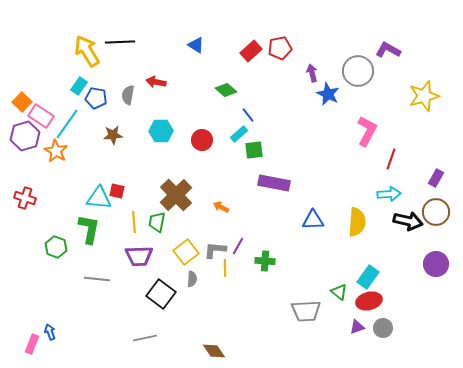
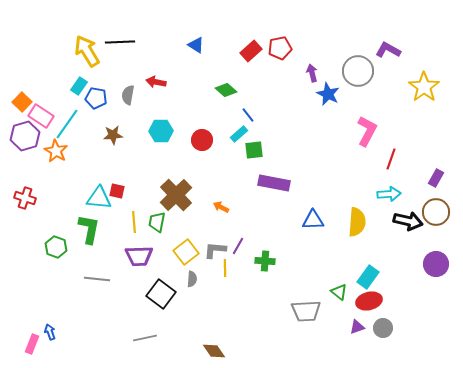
yellow star at (424, 96): moved 9 px up; rotated 20 degrees counterclockwise
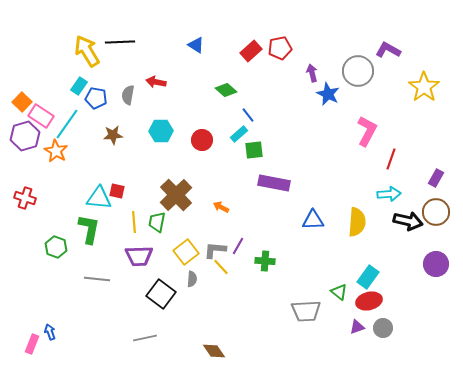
yellow line at (225, 268): moved 4 px left, 1 px up; rotated 42 degrees counterclockwise
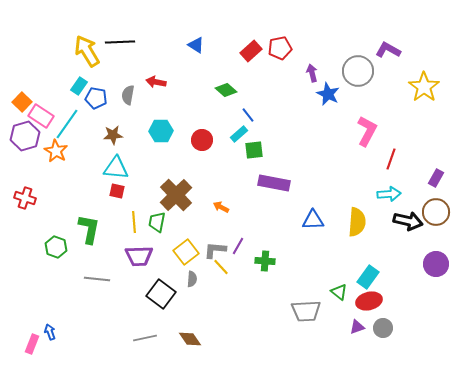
cyan triangle at (99, 198): moved 17 px right, 30 px up
brown diamond at (214, 351): moved 24 px left, 12 px up
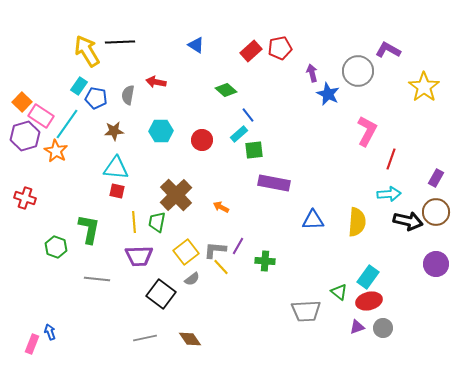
brown star at (113, 135): moved 1 px right, 4 px up
gray semicircle at (192, 279): rotated 49 degrees clockwise
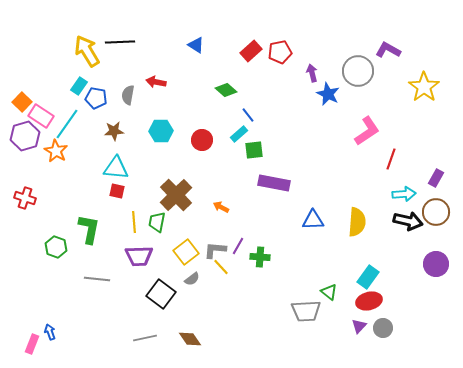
red pentagon at (280, 48): moved 4 px down
pink L-shape at (367, 131): rotated 28 degrees clockwise
cyan arrow at (389, 194): moved 15 px right
green cross at (265, 261): moved 5 px left, 4 px up
green triangle at (339, 292): moved 10 px left
purple triangle at (357, 327): moved 2 px right, 1 px up; rotated 28 degrees counterclockwise
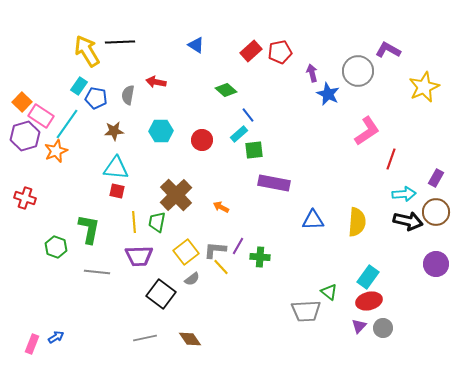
yellow star at (424, 87): rotated 12 degrees clockwise
orange star at (56, 151): rotated 20 degrees clockwise
gray line at (97, 279): moved 7 px up
blue arrow at (50, 332): moved 6 px right, 5 px down; rotated 77 degrees clockwise
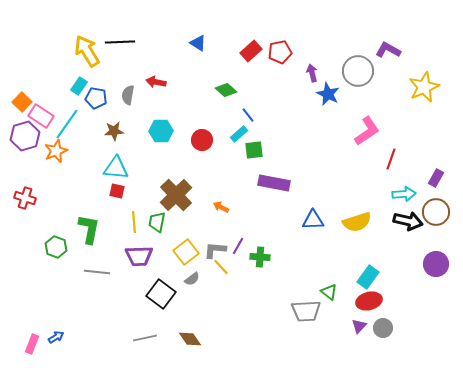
blue triangle at (196, 45): moved 2 px right, 2 px up
yellow semicircle at (357, 222): rotated 68 degrees clockwise
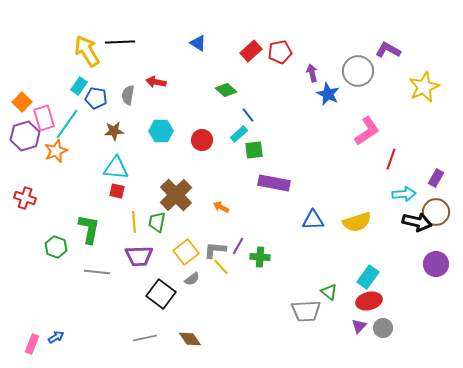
pink rectangle at (41, 116): moved 3 px right, 2 px down; rotated 40 degrees clockwise
black arrow at (408, 221): moved 9 px right, 1 px down
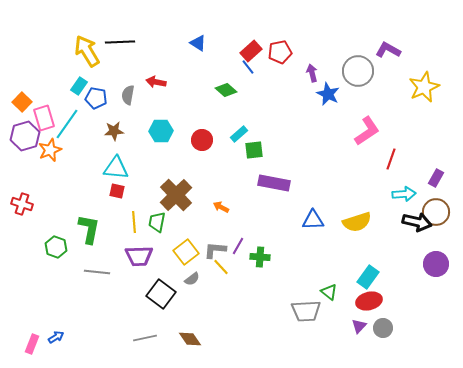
blue line at (248, 115): moved 48 px up
orange star at (56, 151): moved 6 px left, 1 px up
red cross at (25, 198): moved 3 px left, 6 px down
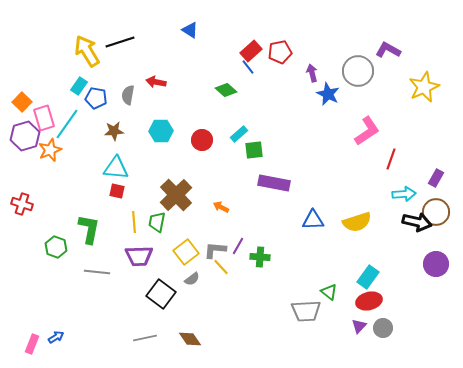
black line at (120, 42): rotated 16 degrees counterclockwise
blue triangle at (198, 43): moved 8 px left, 13 px up
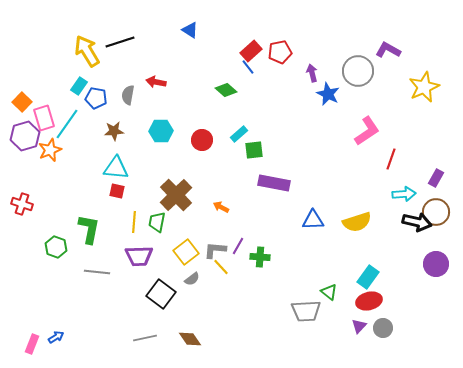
yellow line at (134, 222): rotated 10 degrees clockwise
